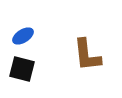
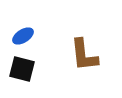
brown L-shape: moved 3 px left
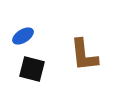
black square: moved 10 px right
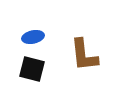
blue ellipse: moved 10 px right, 1 px down; rotated 20 degrees clockwise
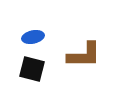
brown L-shape: rotated 84 degrees counterclockwise
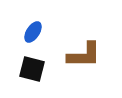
blue ellipse: moved 5 px up; rotated 45 degrees counterclockwise
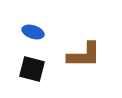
blue ellipse: rotated 75 degrees clockwise
